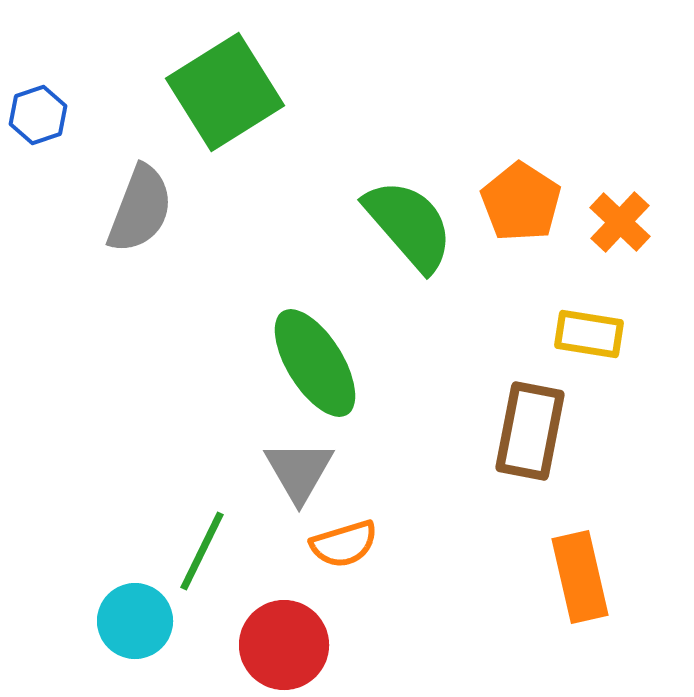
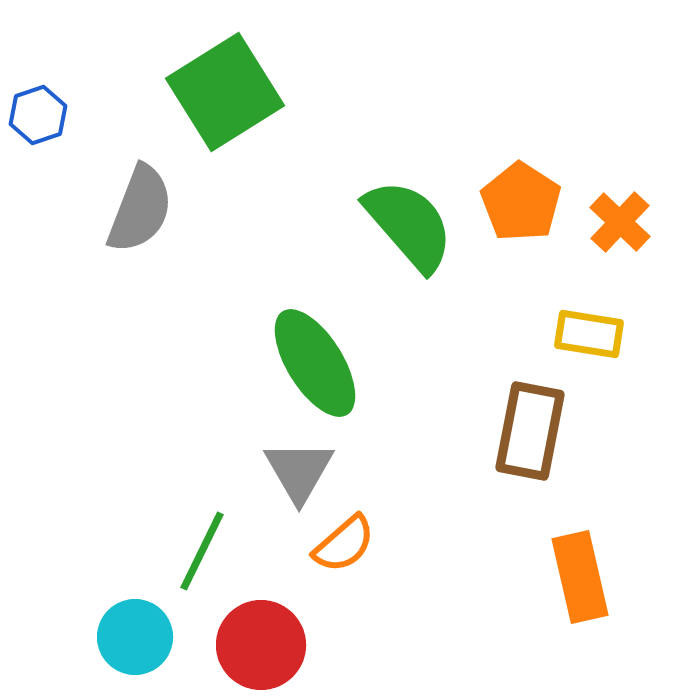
orange semicircle: rotated 24 degrees counterclockwise
cyan circle: moved 16 px down
red circle: moved 23 px left
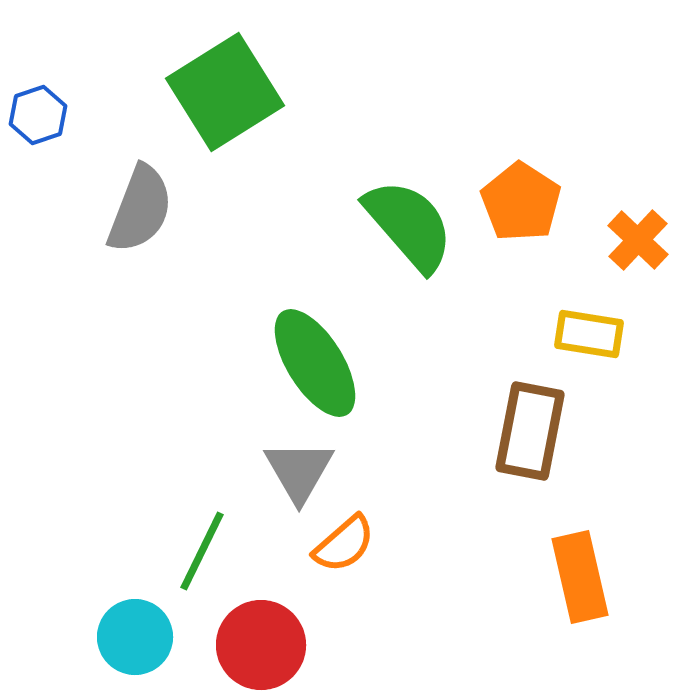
orange cross: moved 18 px right, 18 px down
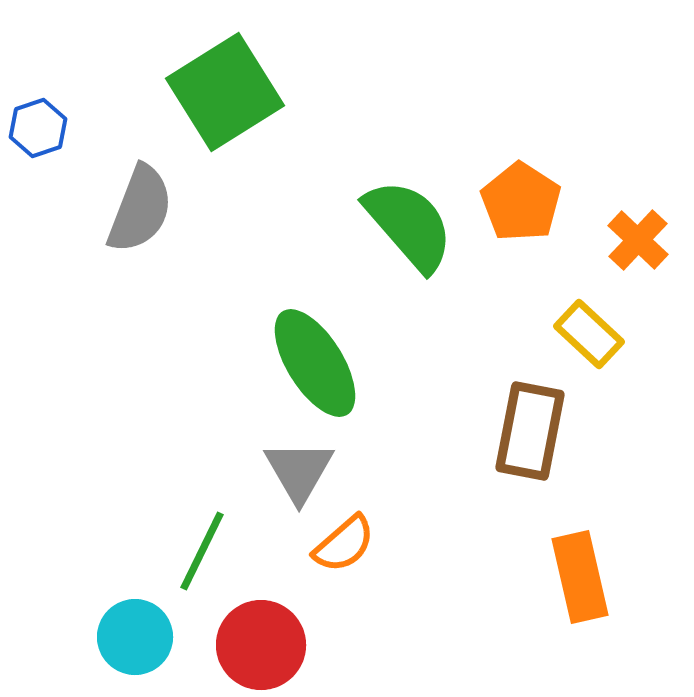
blue hexagon: moved 13 px down
yellow rectangle: rotated 34 degrees clockwise
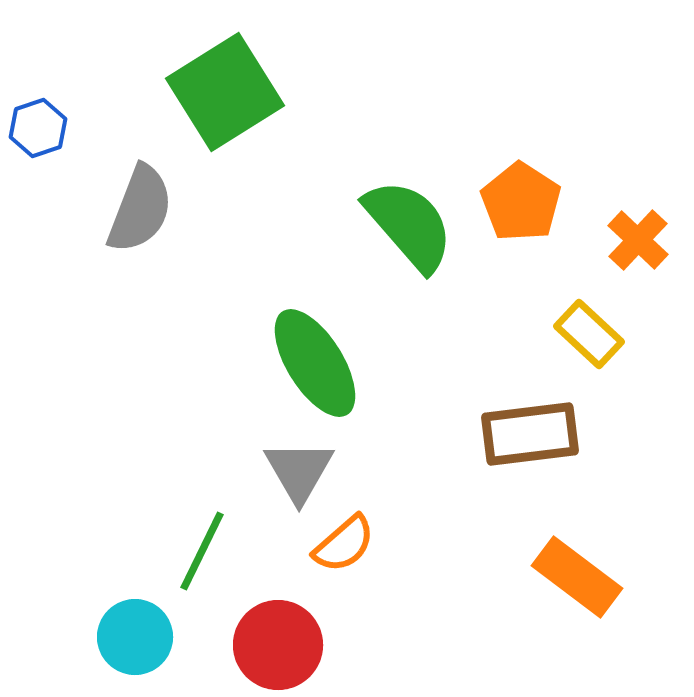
brown rectangle: moved 3 px down; rotated 72 degrees clockwise
orange rectangle: moved 3 px left; rotated 40 degrees counterclockwise
red circle: moved 17 px right
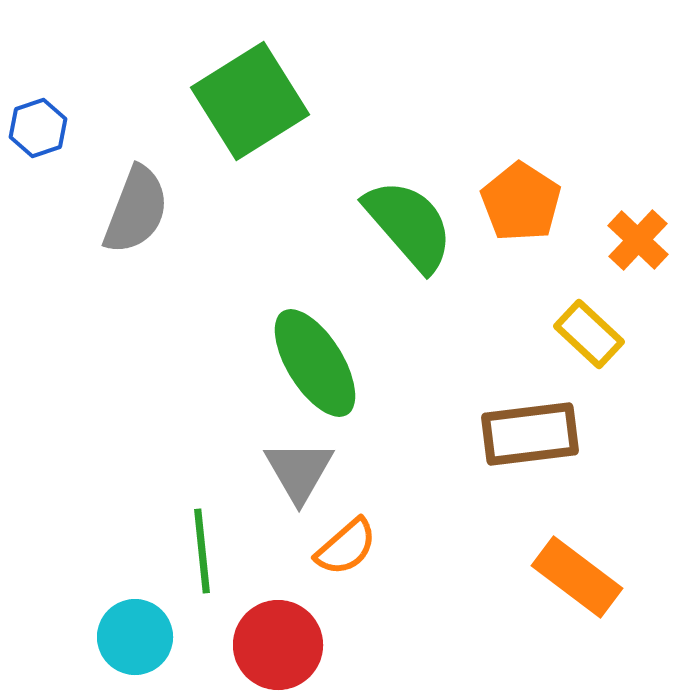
green square: moved 25 px right, 9 px down
gray semicircle: moved 4 px left, 1 px down
orange semicircle: moved 2 px right, 3 px down
green line: rotated 32 degrees counterclockwise
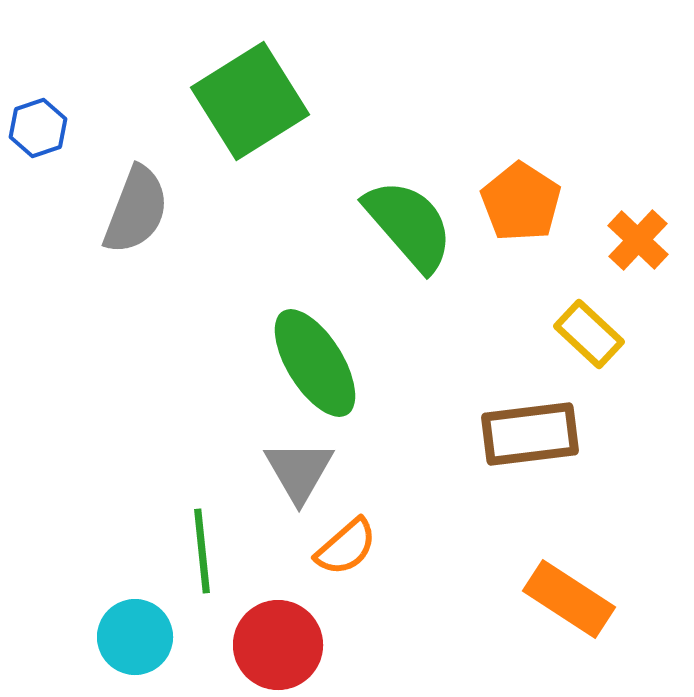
orange rectangle: moved 8 px left, 22 px down; rotated 4 degrees counterclockwise
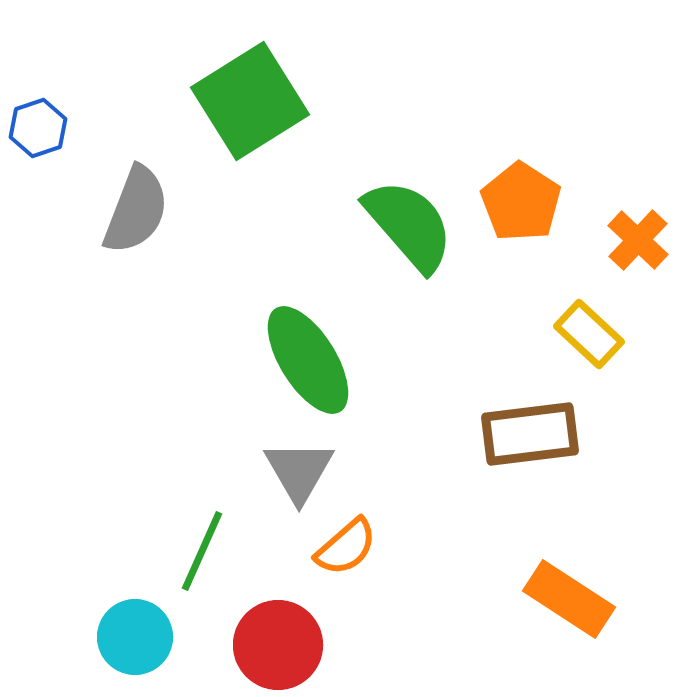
green ellipse: moved 7 px left, 3 px up
green line: rotated 30 degrees clockwise
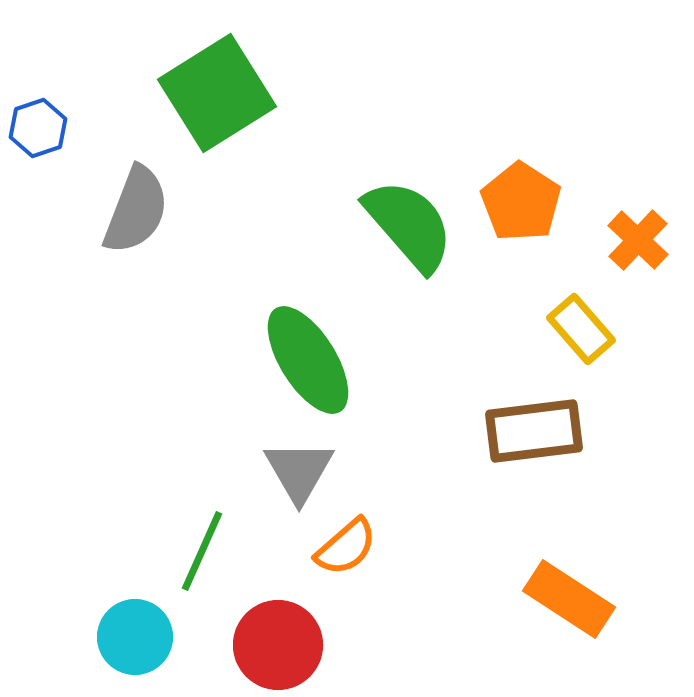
green square: moved 33 px left, 8 px up
yellow rectangle: moved 8 px left, 5 px up; rotated 6 degrees clockwise
brown rectangle: moved 4 px right, 3 px up
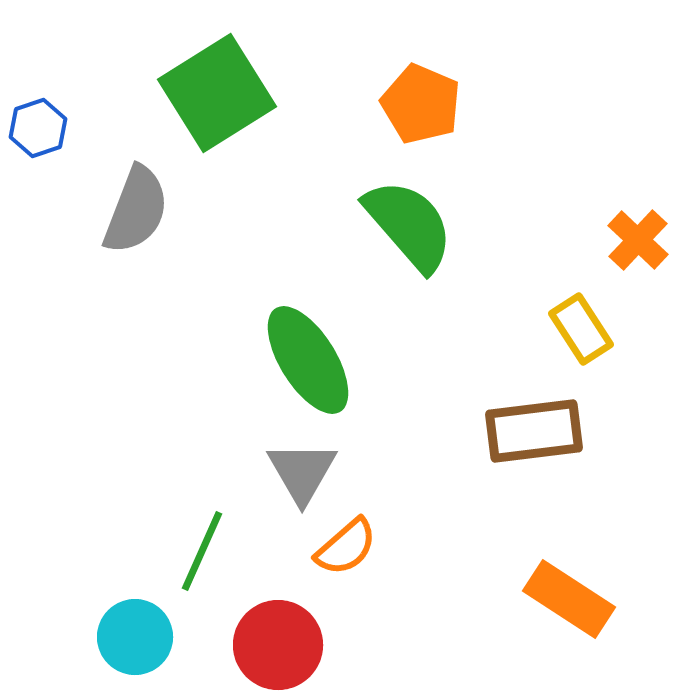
orange pentagon: moved 100 px left, 98 px up; rotated 10 degrees counterclockwise
yellow rectangle: rotated 8 degrees clockwise
gray triangle: moved 3 px right, 1 px down
